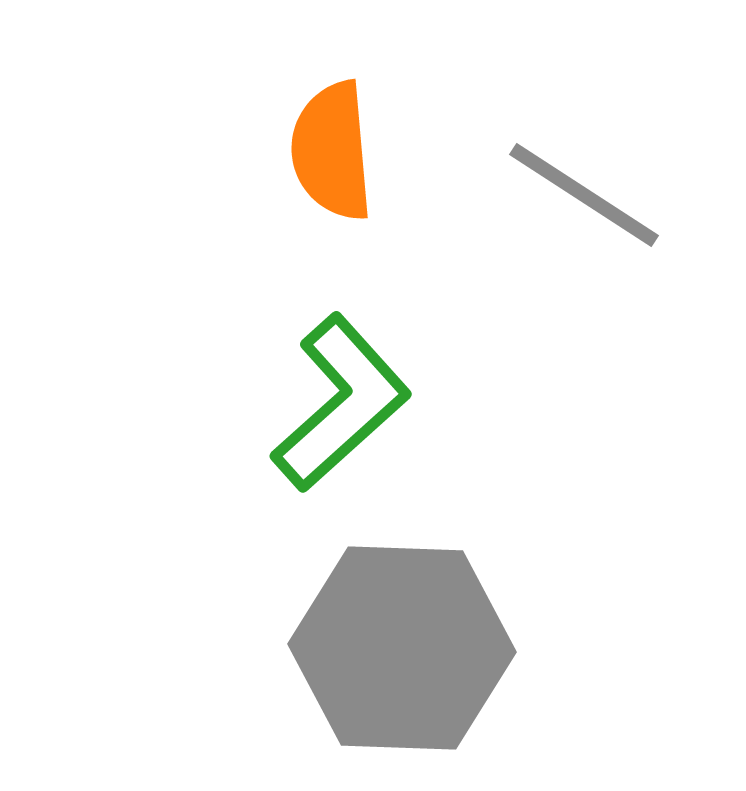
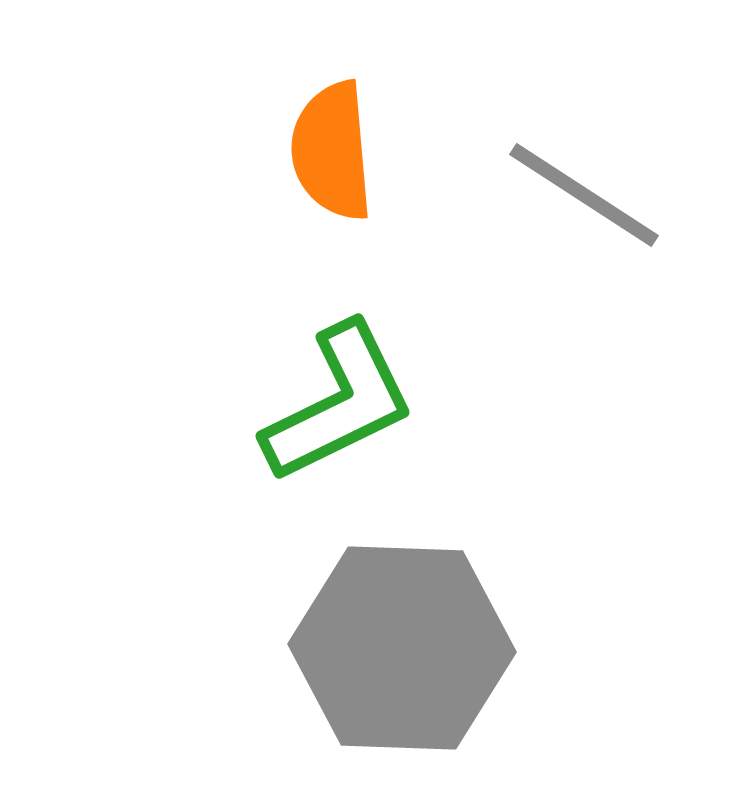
green L-shape: moved 2 px left; rotated 16 degrees clockwise
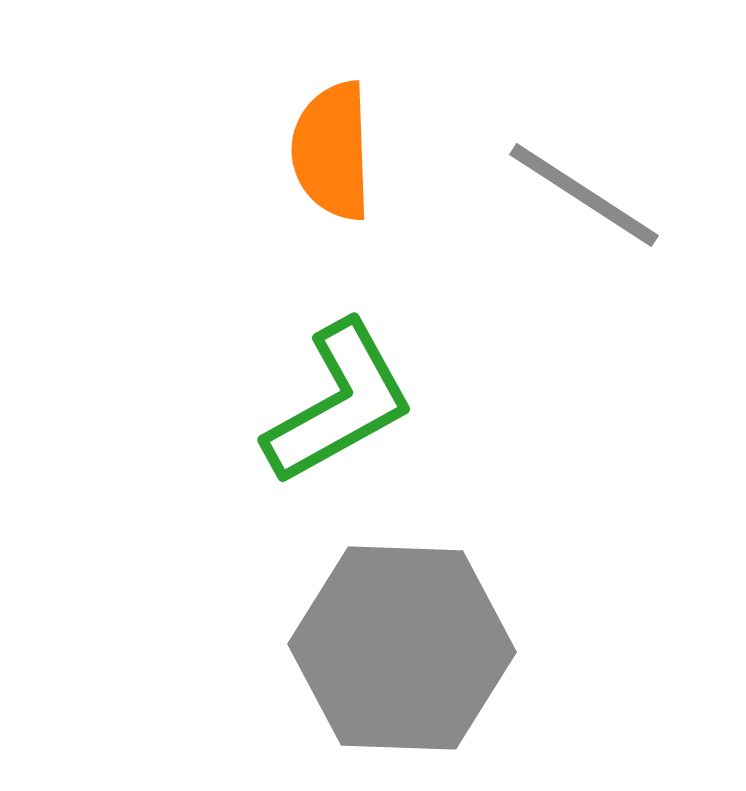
orange semicircle: rotated 3 degrees clockwise
green L-shape: rotated 3 degrees counterclockwise
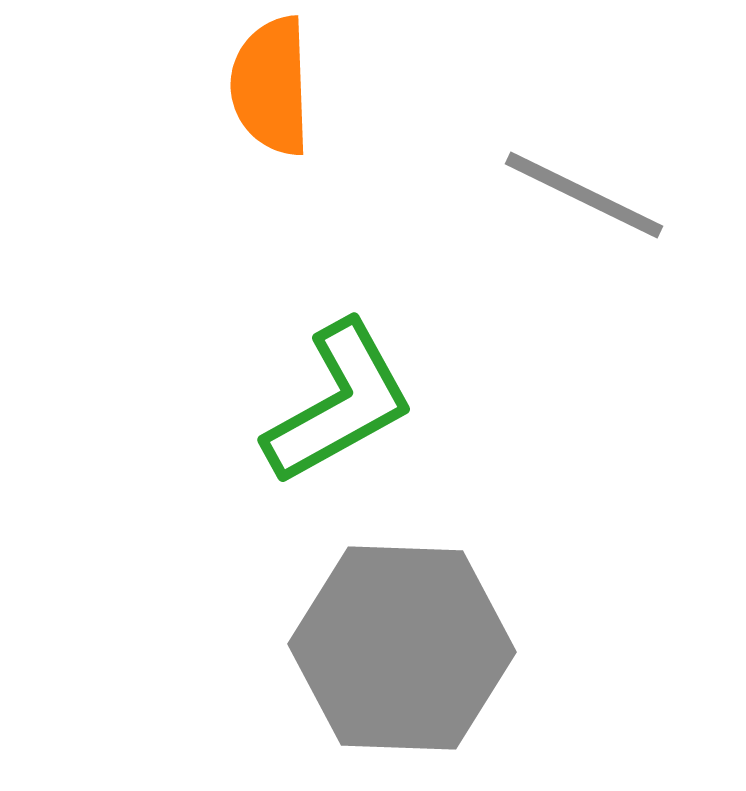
orange semicircle: moved 61 px left, 65 px up
gray line: rotated 7 degrees counterclockwise
